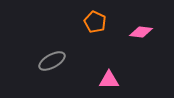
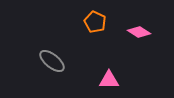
pink diamond: moved 2 px left; rotated 25 degrees clockwise
gray ellipse: rotated 68 degrees clockwise
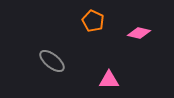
orange pentagon: moved 2 px left, 1 px up
pink diamond: moved 1 px down; rotated 20 degrees counterclockwise
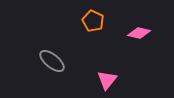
pink triangle: moved 2 px left; rotated 50 degrees counterclockwise
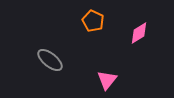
pink diamond: rotated 45 degrees counterclockwise
gray ellipse: moved 2 px left, 1 px up
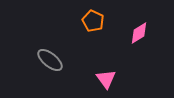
pink triangle: moved 1 px left, 1 px up; rotated 15 degrees counterclockwise
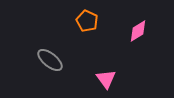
orange pentagon: moved 6 px left
pink diamond: moved 1 px left, 2 px up
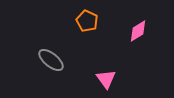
gray ellipse: moved 1 px right
